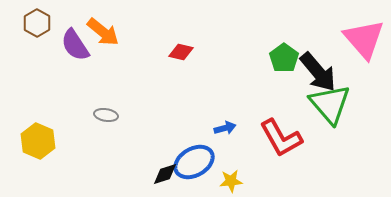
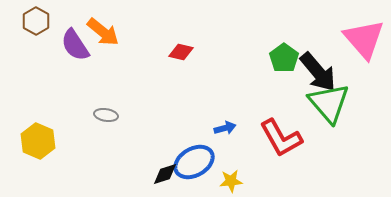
brown hexagon: moved 1 px left, 2 px up
green triangle: moved 1 px left, 1 px up
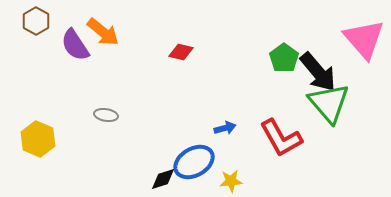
yellow hexagon: moved 2 px up
black diamond: moved 2 px left, 5 px down
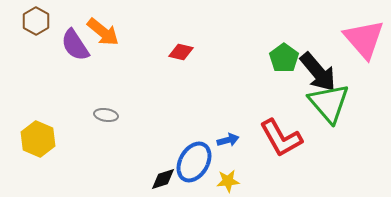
blue arrow: moved 3 px right, 12 px down
blue ellipse: rotated 30 degrees counterclockwise
yellow star: moved 3 px left
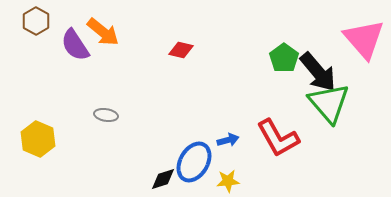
red diamond: moved 2 px up
red L-shape: moved 3 px left
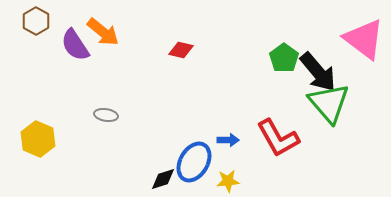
pink triangle: rotated 12 degrees counterclockwise
blue arrow: rotated 15 degrees clockwise
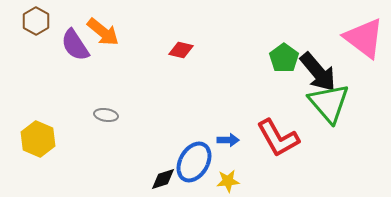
pink triangle: moved 1 px up
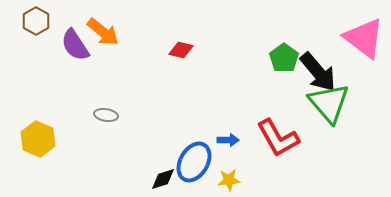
yellow star: moved 1 px right, 1 px up
